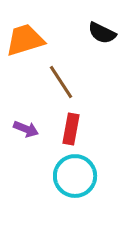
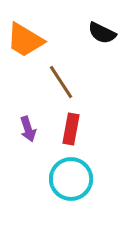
orange trapezoid: rotated 132 degrees counterclockwise
purple arrow: moved 2 px right; rotated 50 degrees clockwise
cyan circle: moved 4 px left, 3 px down
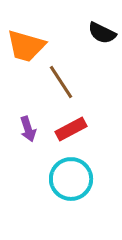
orange trapezoid: moved 1 px right, 6 px down; rotated 15 degrees counterclockwise
red rectangle: rotated 52 degrees clockwise
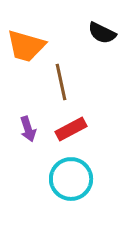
brown line: rotated 21 degrees clockwise
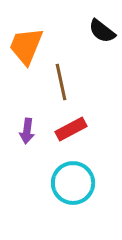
black semicircle: moved 2 px up; rotated 12 degrees clockwise
orange trapezoid: rotated 96 degrees clockwise
purple arrow: moved 1 px left, 2 px down; rotated 25 degrees clockwise
cyan circle: moved 2 px right, 4 px down
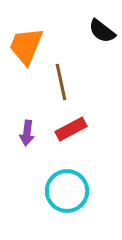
purple arrow: moved 2 px down
cyan circle: moved 6 px left, 8 px down
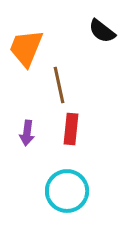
orange trapezoid: moved 2 px down
brown line: moved 2 px left, 3 px down
red rectangle: rotated 56 degrees counterclockwise
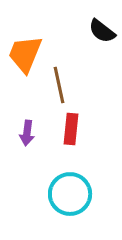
orange trapezoid: moved 1 px left, 6 px down
cyan circle: moved 3 px right, 3 px down
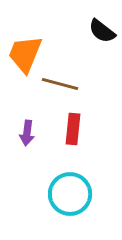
brown line: moved 1 px right, 1 px up; rotated 63 degrees counterclockwise
red rectangle: moved 2 px right
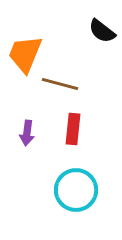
cyan circle: moved 6 px right, 4 px up
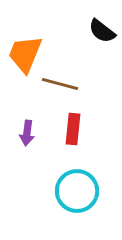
cyan circle: moved 1 px right, 1 px down
